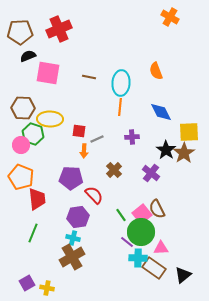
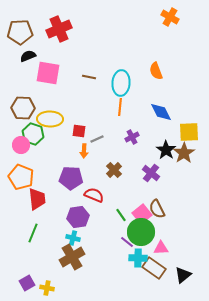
purple cross at (132, 137): rotated 24 degrees counterclockwise
red semicircle at (94, 195): rotated 24 degrees counterclockwise
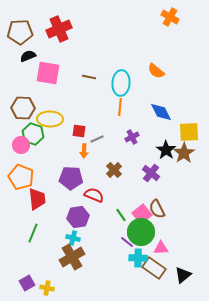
orange semicircle at (156, 71): rotated 30 degrees counterclockwise
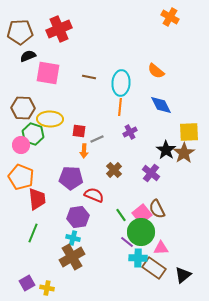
blue diamond at (161, 112): moved 7 px up
purple cross at (132, 137): moved 2 px left, 5 px up
